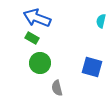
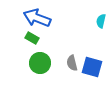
gray semicircle: moved 15 px right, 25 px up
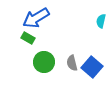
blue arrow: moved 1 px left; rotated 52 degrees counterclockwise
green rectangle: moved 4 px left
green circle: moved 4 px right, 1 px up
blue square: rotated 25 degrees clockwise
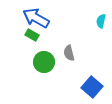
blue arrow: rotated 60 degrees clockwise
green rectangle: moved 4 px right, 3 px up
gray semicircle: moved 3 px left, 10 px up
blue square: moved 20 px down
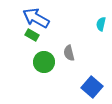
cyan semicircle: moved 3 px down
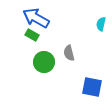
blue square: rotated 30 degrees counterclockwise
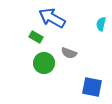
blue arrow: moved 16 px right
green rectangle: moved 4 px right, 2 px down
gray semicircle: rotated 56 degrees counterclockwise
green circle: moved 1 px down
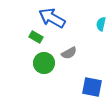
gray semicircle: rotated 49 degrees counterclockwise
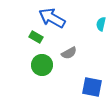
green circle: moved 2 px left, 2 px down
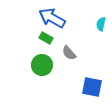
green rectangle: moved 10 px right, 1 px down
gray semicircle: rotated 77 degrees clockwise
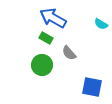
blue arrow: moved 1 px right
cyan semicircle: rotated 72 degrees counterclockwise
